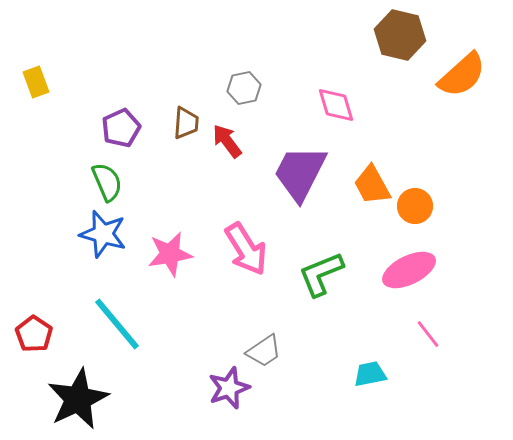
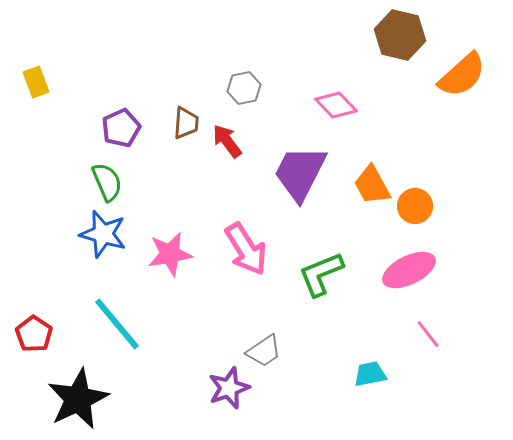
pink diamond: rotated 27 degrees counterclockwise
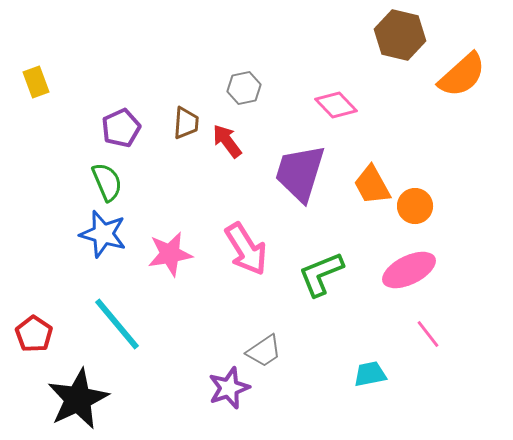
purple trapezoid: rotated 10 degrees counterclockwise
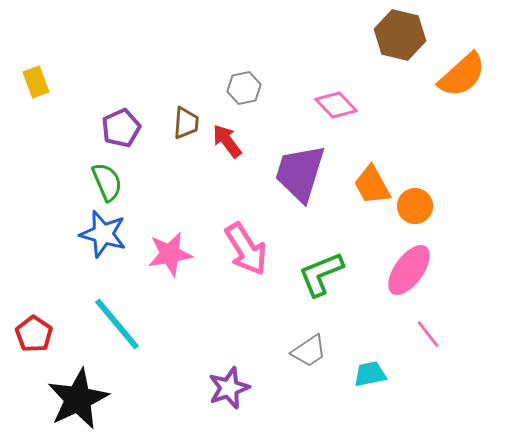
pink ellipse: rotated 28 degrees counterclockwise
gray trapezoid: moved 45 px right
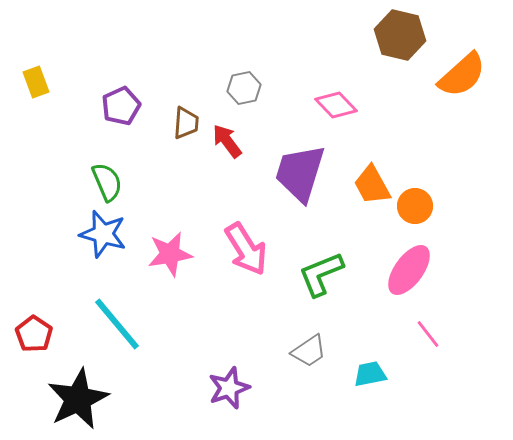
purple pentagon: moved 22 px up
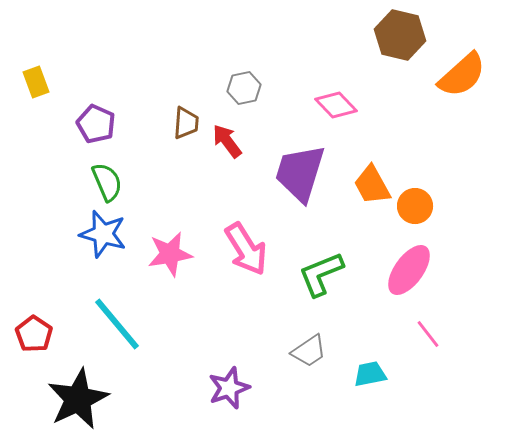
purple pentagon: moved 25 px left, 18 px down; rotated 24 degrees counterclockwise
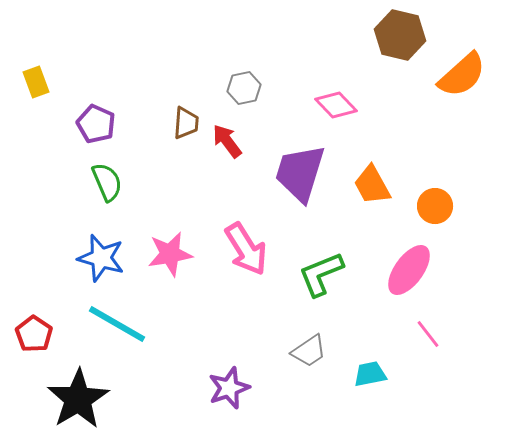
orange circle: moved 20 px right
blue star: moved 2 px left, 24 px down
cyan line: rotated 20 degrees counterclockwise
black star: rotated 6 degrees counterclockwise
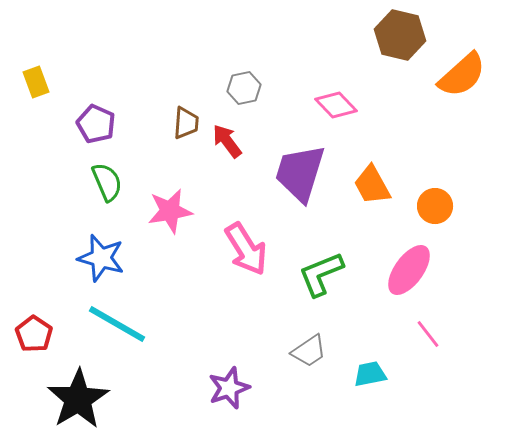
pink star: moved 43 px up
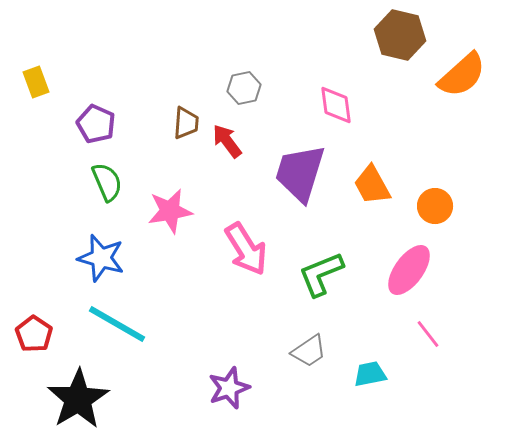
pink diamond: rotated 36 degrees clockwise
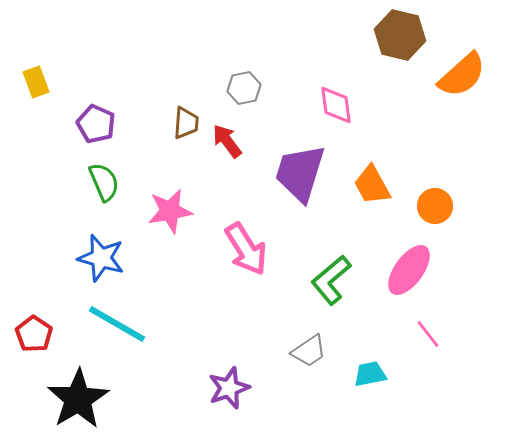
green semicircle: moved 3 px left
green L-shape: moved 10 px right, 6 px down; rotated 18 degrees counterclockwise
